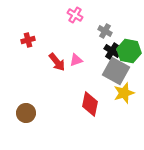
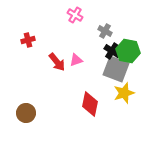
green hexagon: moved 1 px left
gray square: moved 2 px up; rotated 8 degrees counterclockwise
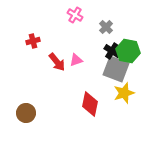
gray cross: moved 1 px right, 4 px up; rotated 16 degrees clockwise
red cross: moved 5 px right, 1 px down
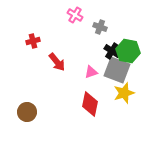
gray cross: moved 6 px left; rotated 24 degrees counterclockwise
pink triangle: moved 15 px right, 12 px down
gray square: moved 1 px right, 1 px down
brown circle: moved 1 px right, 1 px up
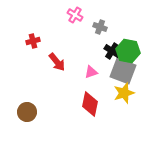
gray square: moved 6 px right, 1 px down
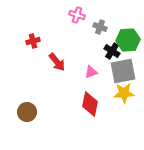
pink cross: moved 2 px right; rotated 14 degrees counterclockwise
green hexagon: moved 11 px up; rotated 15 degrees counterclockwise
gray square: rotated 32 degrees counterclockwise
yellow star: rotated 15 degrees clockwise
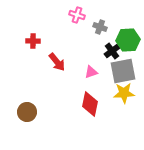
red cross: rotated 16 degrees clockwise
black cross: rotated 21 degrees clockwise
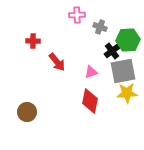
pink cross: rotated 21 degrees counterclockwise
yellow star: moved 3 px right
red diamond: moved 3 px up
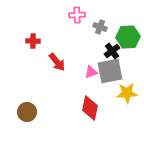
green hexagon: moved 3 px up
gray square: moved 13 px left
red diamond: moved 7 px down
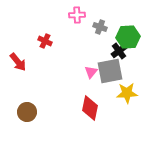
red cross: moved 12 px right; rotated 24 degrees clockwise
black cross: moved 7 px right
red arrow: moved 39 px left
pink triangle: rotated 32 degrees counterclockwise
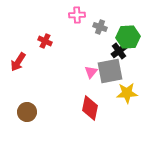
red arrow: rotated 72 degrees clockwise
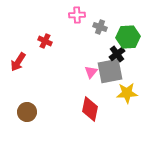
black cross: moved 2 px left, 3 px down
red diamond: moved 1 px down
